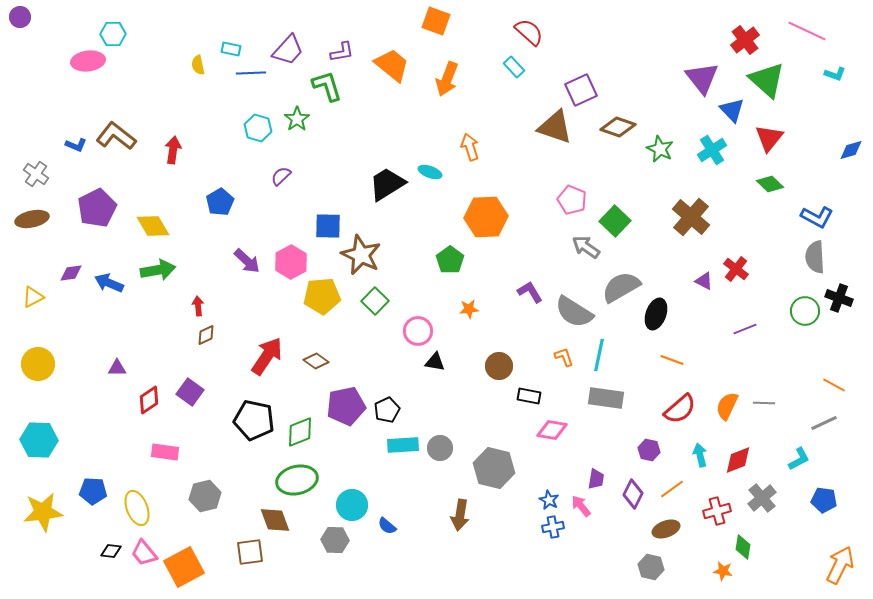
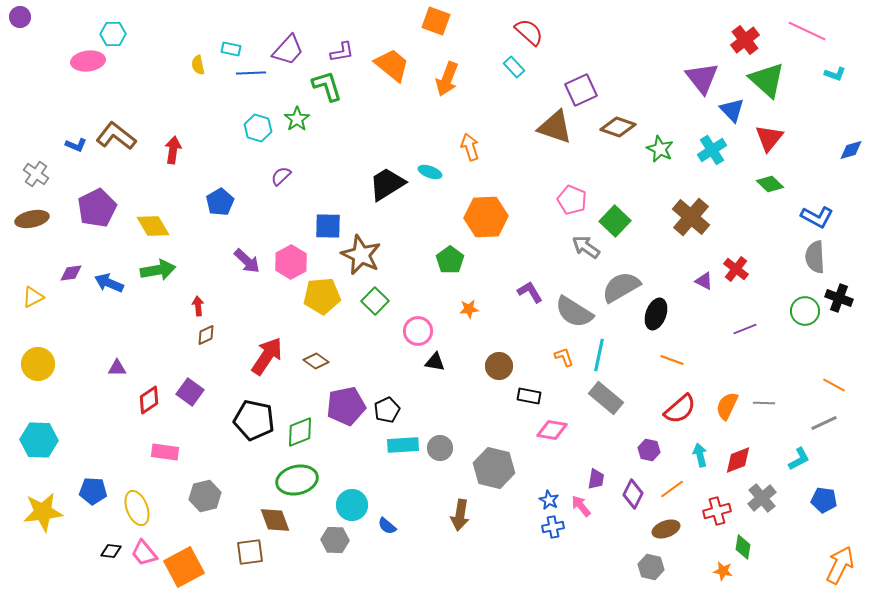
gray rectangle at (606, 398): rotated 32 degrees clockwise
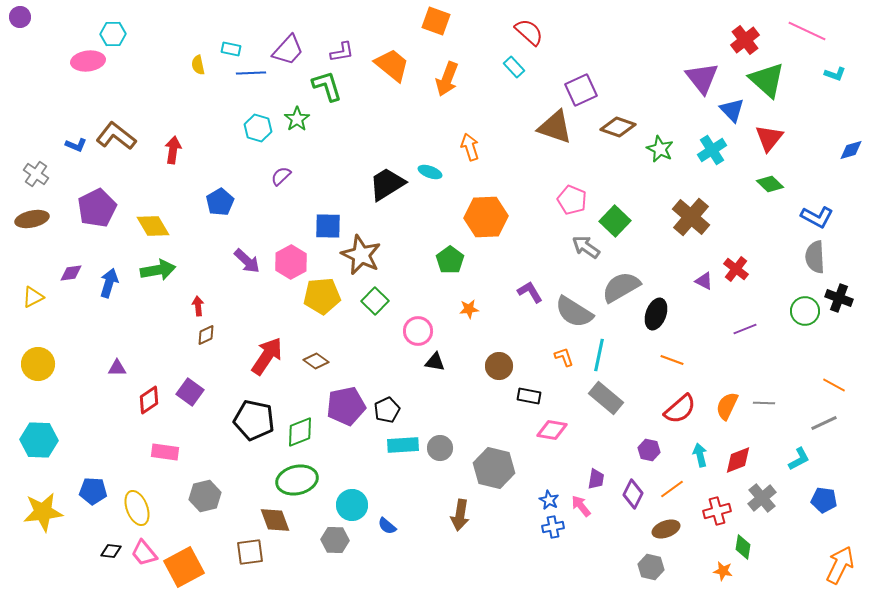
blue arrow at (109, 283): rotated 84 degrees clockwise
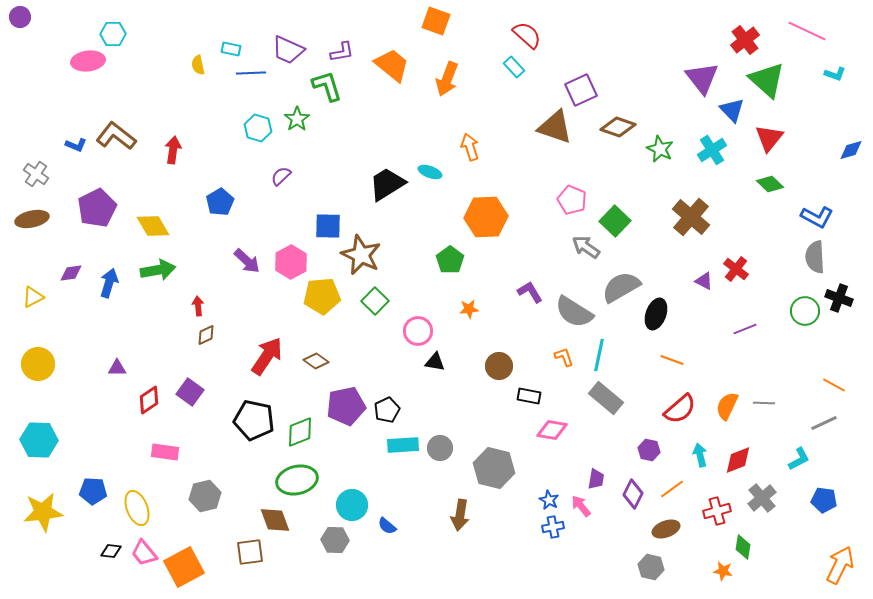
red semicircle at (529, 32): moved 2 px left, 3 px down
purple trapezoid at (288, 50): rotated 72 degrees clockwise
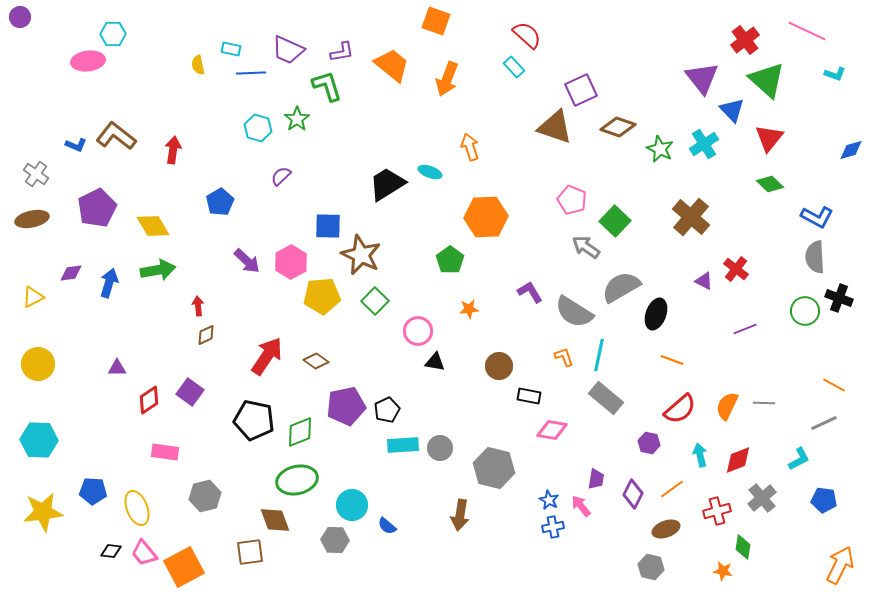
cyan cross at (712, 150): moved 8 px left, 6 px up
purple hexagon at (649, 450): moved 7 px up
